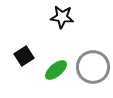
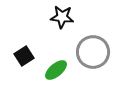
gray circle: moved 15 px up
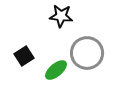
black star: moved 1 px left, 1 px up
gray circle: moved 6 px left, 1 px down
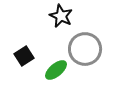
black star: rotated 20 degrees clockwise
gray circle: moved 2 px left, 4 px up
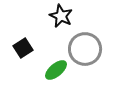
black square: moved 1 px left, 8 px up
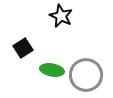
gray circle: moved 1 px right, 26 px down
green ellipse: moved 4 px left; rotated 50 degrees clockwise
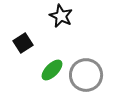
black square: moved 5 px up
green ellipse: rotated 55 degrees counterclockwise
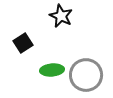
green ellipse: rotated 40 degrees clockwise
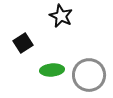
gray circle: moved 3 px right
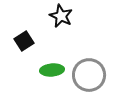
black square: moved 1 px right, 2 px up
